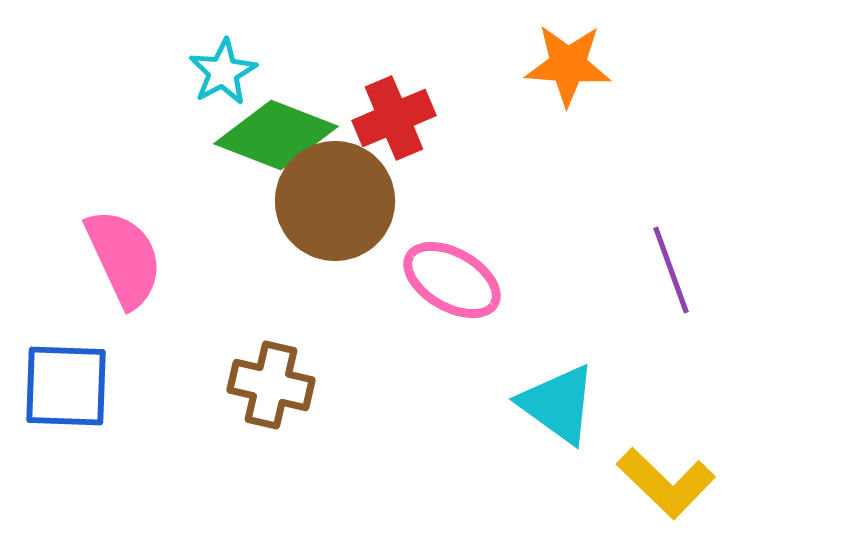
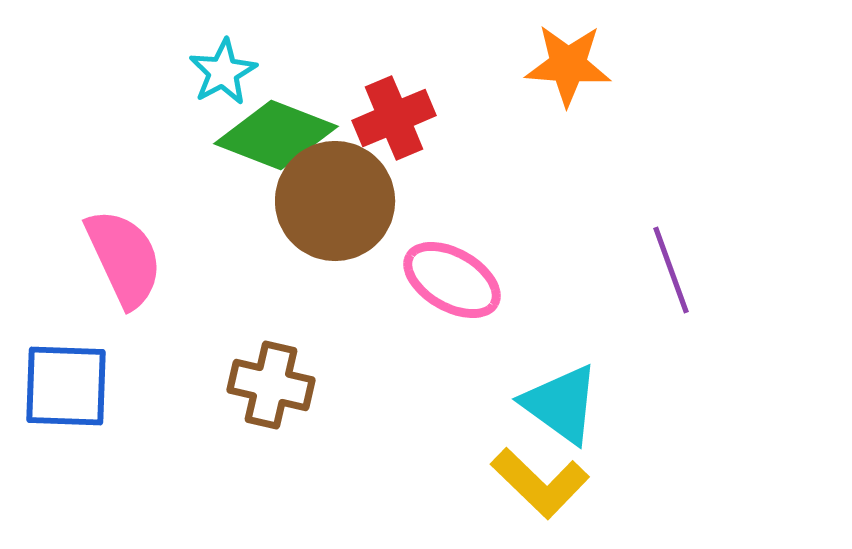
cyan triangle: moved 3 px right
yellow L-shape: moved 126 px left
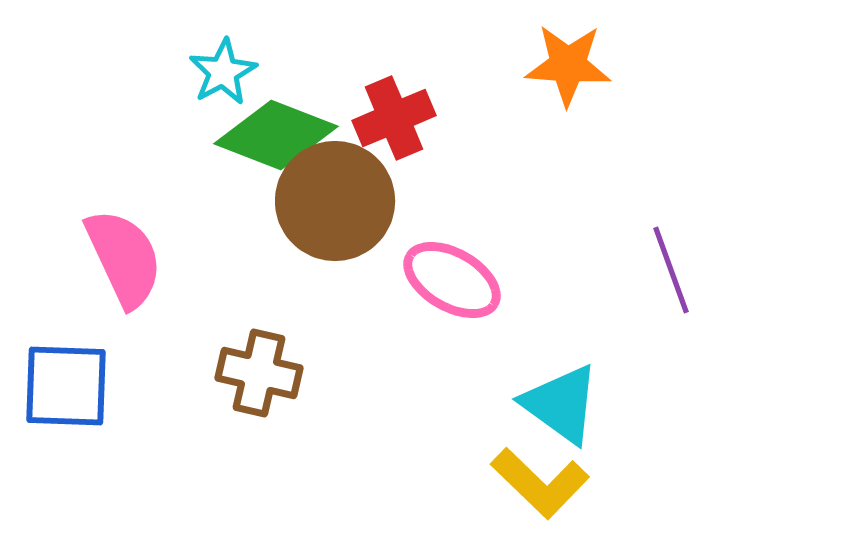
brown cross: moved 12 px left, 12 px up
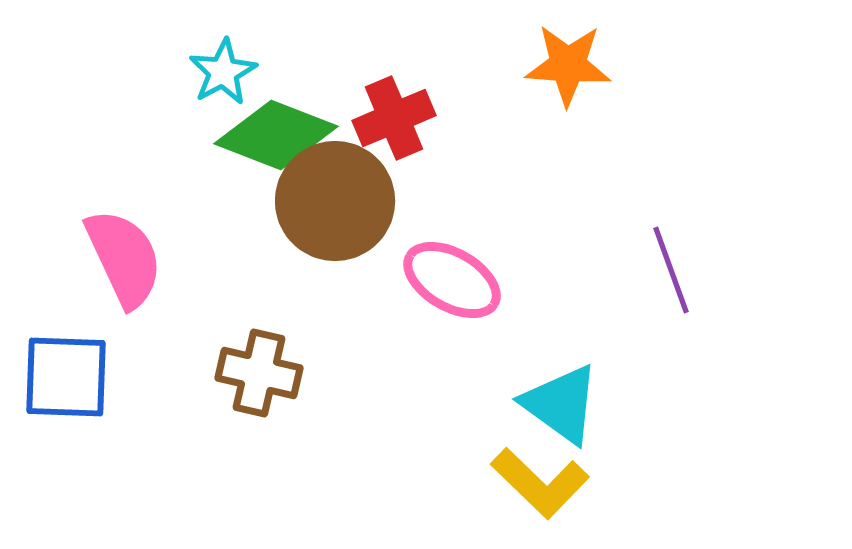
blue square: moved 9 px up
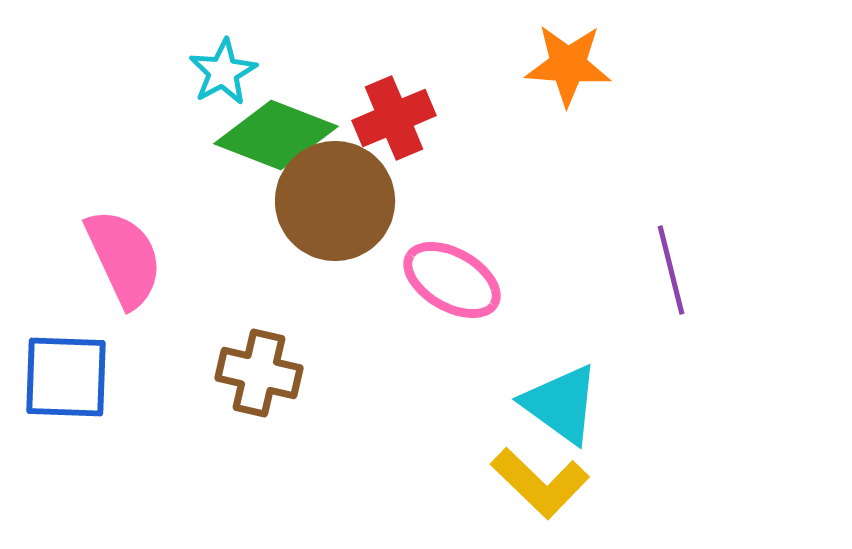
purple line: rotated 6 degrees clockwise
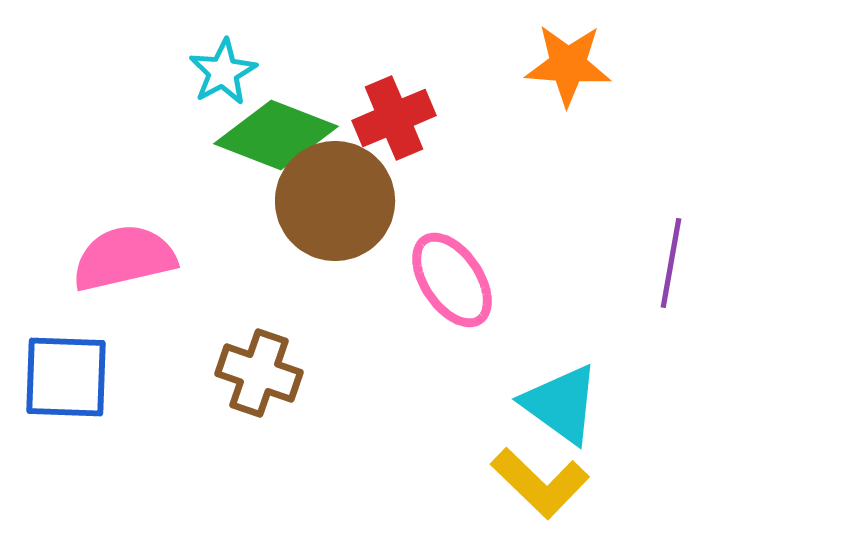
pink semicircle: rotated 78 degrees counterclockwise
purple line: moved 7 px up; rotated 24 degrees clockwise
pink ellipse: rotated 26 degrees clockwise
brown cross: rotated 6 degrees clockwise
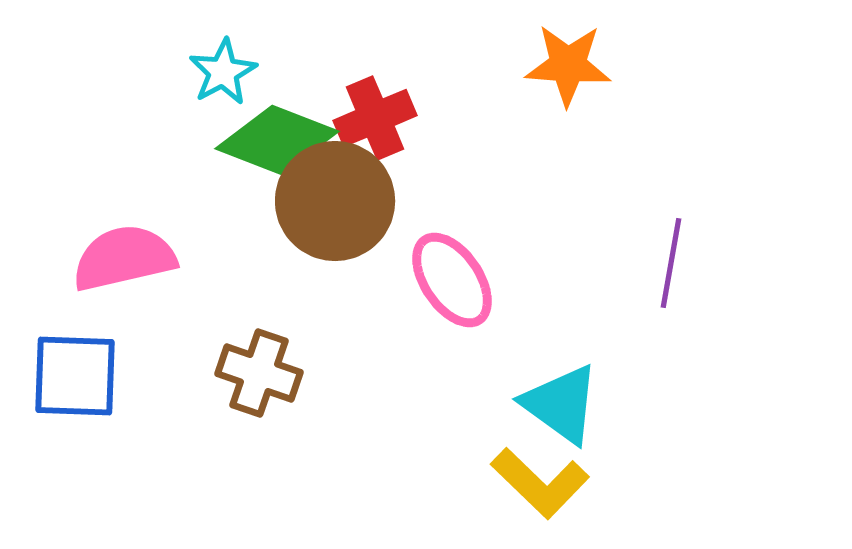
red cross: moved 19 px left
green diamond: moved 1 px right, 5 px down
blue square: moved 9 px right, 1 px up
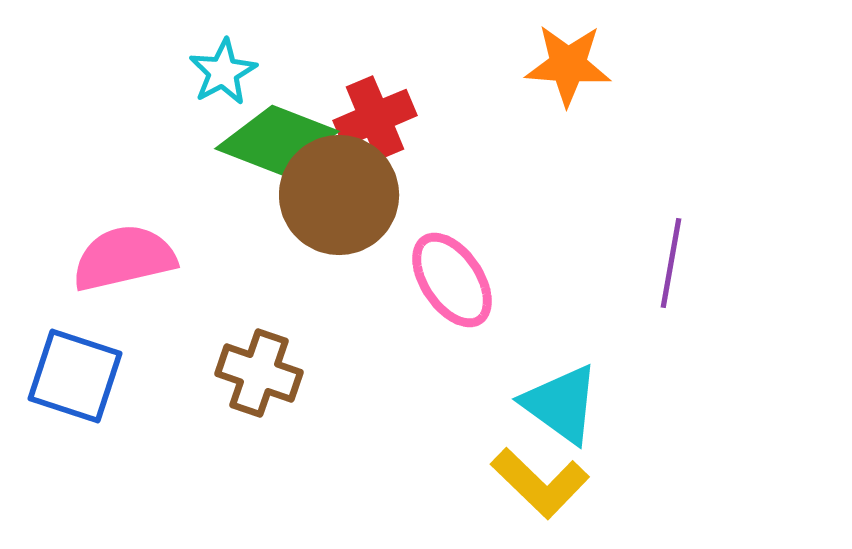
brown circle: moved 4 px right, 6 px up
blue square: rotated 16 degrees clockwise
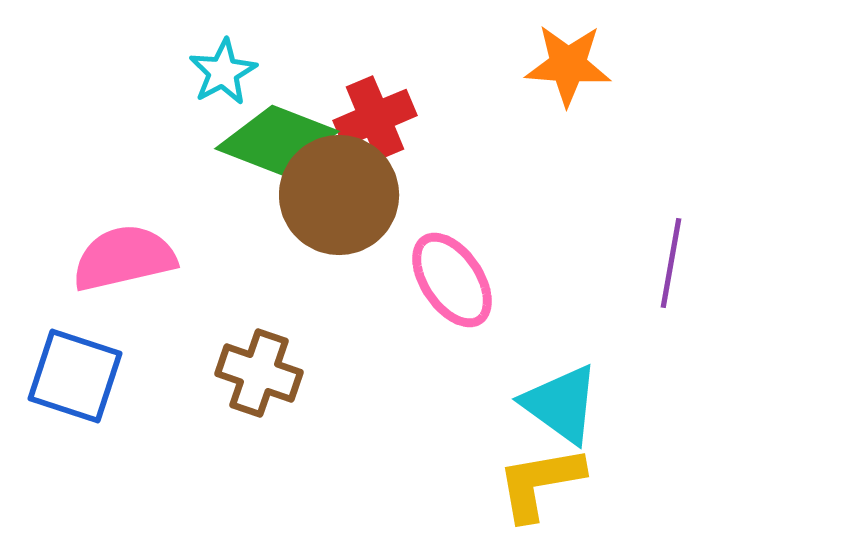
yellow L-shape: rotated 126 degrees clockwise
